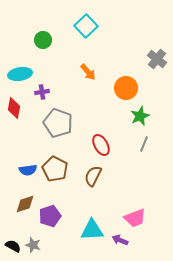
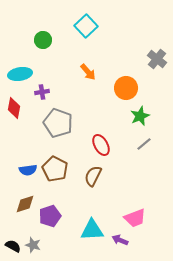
gray line: rotated 28 degrees clockwise
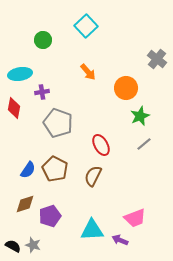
blue semicircle: rotated 48 degrees counterclockwise
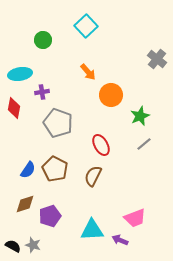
orange circle: moved 15 px left, 7 px down
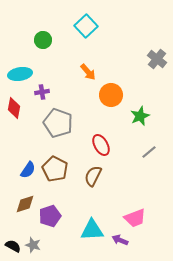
gray line: moved 5 px right, 8 px down
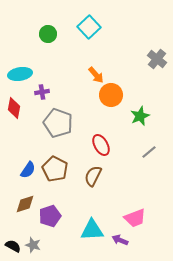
cyan square: moved 3 px right, 1 px down
green circle: moved 5 px right, 6 px up
orange arrow: moved 8 px right, 3 px down
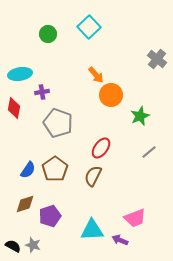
red ellipse: moved 3 px down; rotated 65 degrees clockwise
brown pentagon: rotated 10 degrees clockwise
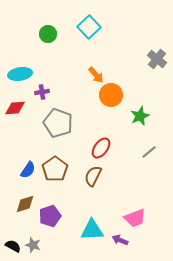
red diamond: moved 1 px right; rotated 75 degrees clockwise
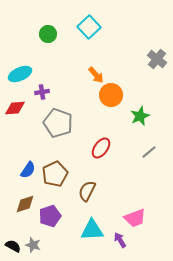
cyan ellipse: rotated 15 degrees counterclockwise
brown pentagon: moved 5 px down; rotated 10 degrees clockwise
brown semicircle: moved 6 px left, 15 px down
purple arrow: rotated 35 degrees clockwise
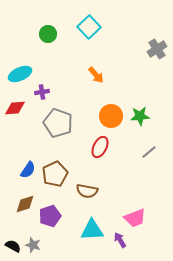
gray cross: moved 10 px up; rotated 18 degrees clockwise
orange circle: moved 21 px down
green star: rotated 18 degrees clockwise
red ellipse: moved 1 px left, 1 px up; rotated 10 degrees counterclockwise
brown semicircle: rotated 105 degrees counterclockwise
